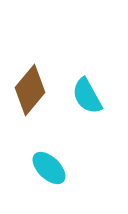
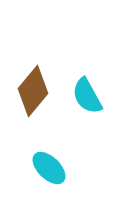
brown diamond: moved 3 px right, 1 px down
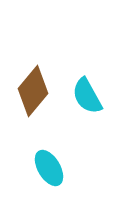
cyan ellipse: rotated 15 degrees clockwise
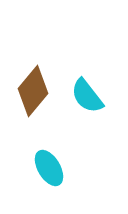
cyan semicircle: rotated 9 degrees counterclockwise
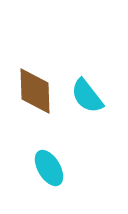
brown diamond: moved 2 px right; rotated 42 degrees counterclockwise
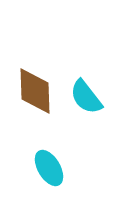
cyan semicircle: moved 1 px left, 1 px down
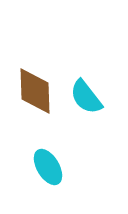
cyan ellipse: moved 1 px left, 1 px up
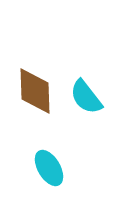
cyan ellipse: moved 1 px right, 1 px down
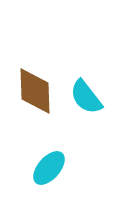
cyan ellipse: rotated 72 degrees clockwise
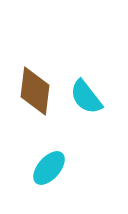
brown diamond: rotated 9 degrees clockwise
